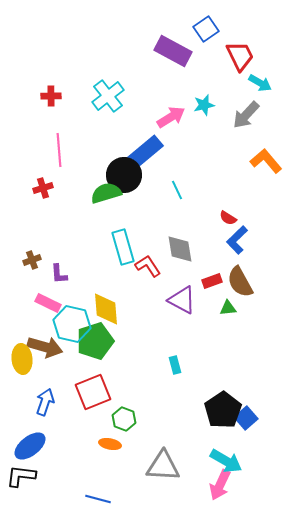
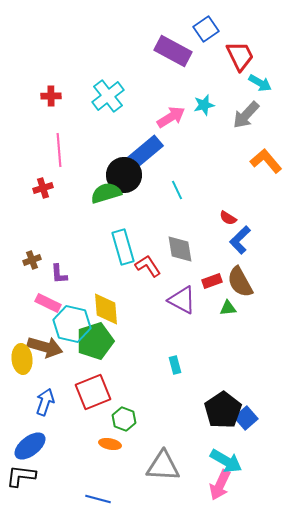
blue L-shape at (237, 240): moved 3 px right
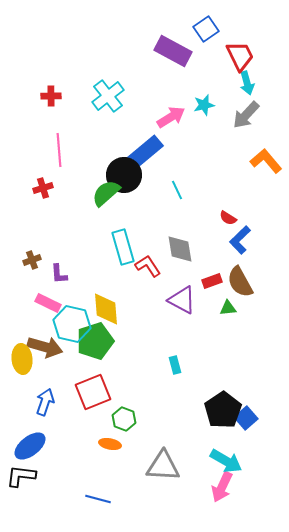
cyan arrow at (260, 83): moved 13 px left; rotated 45 degrees clockwise
green semicircle at (106, 193): rotated 24 degrees counterclockwise
pink arrow at (220, 485): moved 2 px right, 2 px down
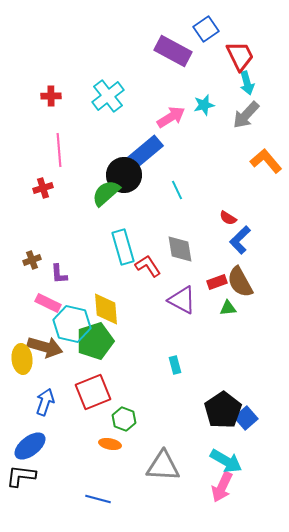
red rectangle at (212, 281): moved 5 px right, 1 px down
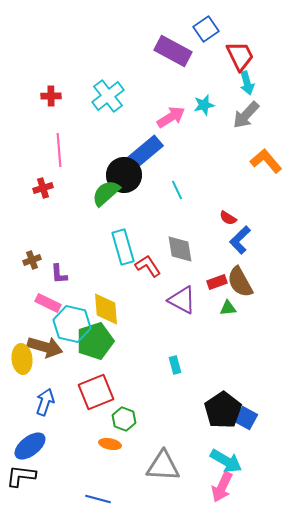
red square at (93, 392): moved 3 px right
blue square at (246, 418): rotated 20 degrees counterclockwise
